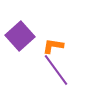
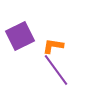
purple square: rotated 16 degrees clockwise
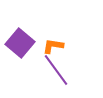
purple square: moved 7 px down; rotated 24 degrees counterclockwise
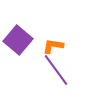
purple square: moved 2 px left, 3 px up
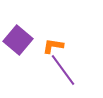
purple line: moved 7 px right
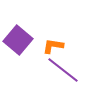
purple line: rotated 16 degrees counterclockwise
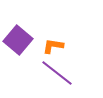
purple line: moved 6 px left, 3 px down
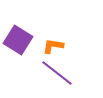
purple square: rotated 8 degrees counterclockwise
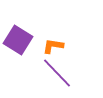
purple line: rotated 8 degrees clockwise
